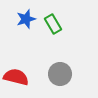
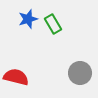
blue star: moved 2 px right
gray circle: moved 20 px right, 1 px up
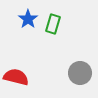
blue star: rotated 18 degrees counterclockwise
green rectangle: rotated 48 degrees clockwise
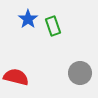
green rectangle: moved 2 px down; rotated 36 degrees counterclockwise
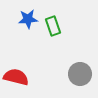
blue star: rotated 30 degrees clockwise
gray circle: moved 1 px down
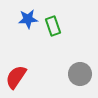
red semicircle: rotated 70 degrees counterclockwise
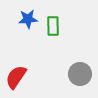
green rectangle: rotated 18 degrees clockwise
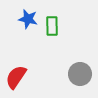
blue star: rotated 18 degrees clockwise
green rectangle: moved 1 px left
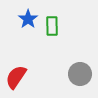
blue star: rotated 24 degrees clockwise
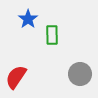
green rectangle: moved 9 px down
